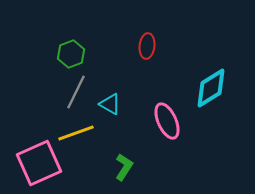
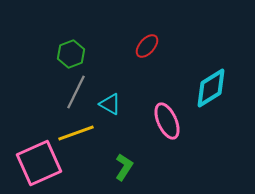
red ellipse: rotated 35 degrees clockwise
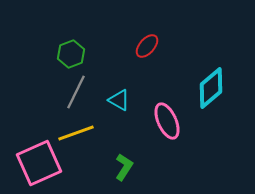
cyan diamond: rotated 9 degrees counterclockwise
cyan triangle: moved 9 px right, 4 px up
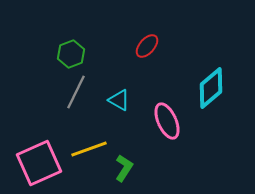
yellow line: moved 13 px right, 16 px down
green L-shape: moved 1 px down
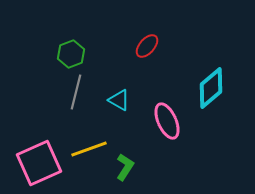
gray line: rotated 12 degrees counterclockwise
green L-shape: moved 1 px right, 1 px up
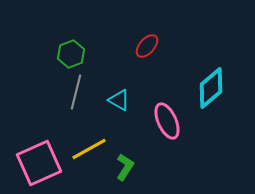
yellow line: rotated 9 degrees counterclockwise
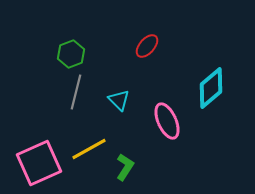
cyan triangle: rotated 15 degrees clockwise
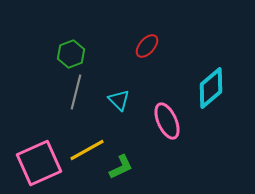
yellow line: moved 2 px left, 1 px down
green L-shape: moved 4 px left; rotated 32 degrees clockwise
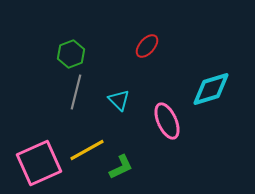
cyan diamond: moved 1 px down; rotated 24 degrees clockwise
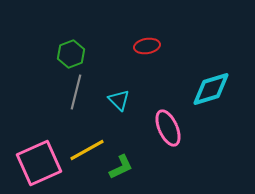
red ellipse: rotated 40 degrees clockwise
pink ellipse: moved 1 px right, 7 px down
